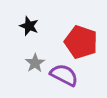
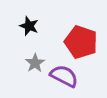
purple semicircle: moved 1 px down
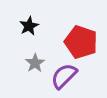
black star: rotated 24 degrees clockwise
purple semicircle: rotated 72 degrees counterclockwise
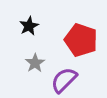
red pentagon: moved 2 px up
purple semicircle: moved 4 px down
